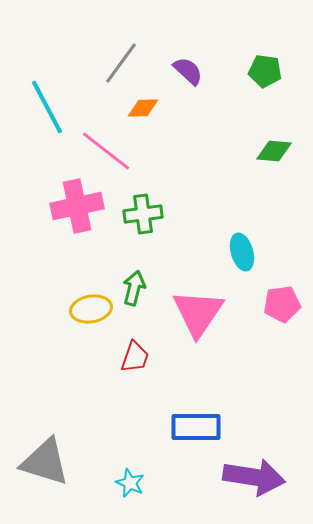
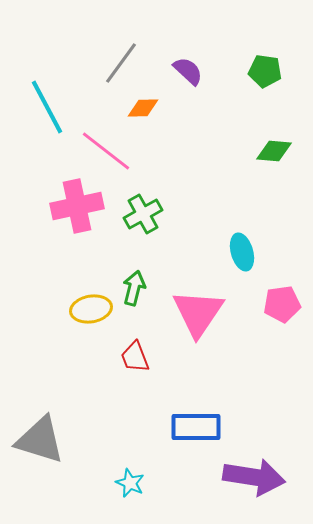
green cross: rotated 21 degrees counterclockwise
red trapezoid: rotated 140 degrees clockwise
gray triangle: moved 5 px left, 22 px up
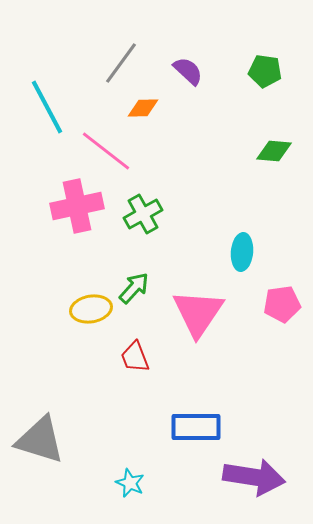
cyan ellipse: rotated 21 degrees clockwise
green arrow: rotated 28 degrees clockwise
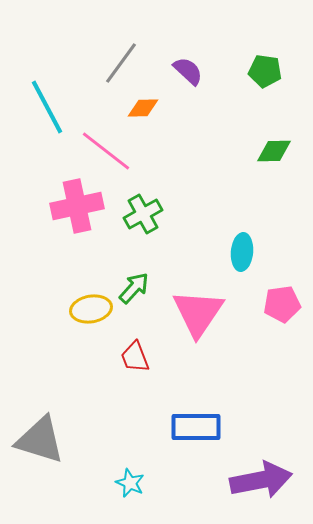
green diamond: rotated 6 degrees counterclockwise
purple arrow: moved 7 px right, 3 px down; rotated 20 degrees counterclockwise
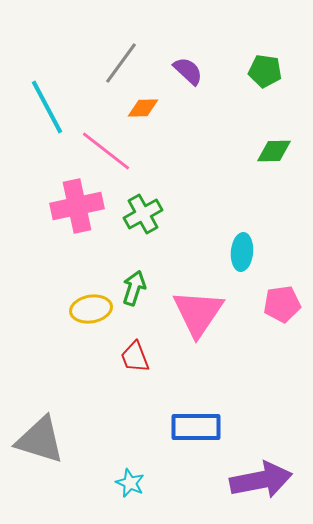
green arrow: rotated 24 degrees counterclockwise
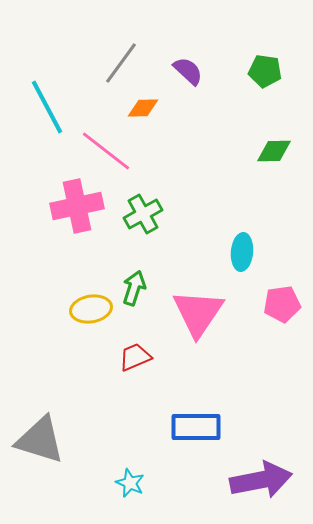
red trapezoid: rotated 88 degrees clockwise
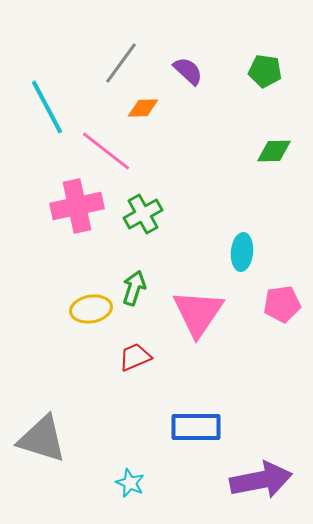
gray triangle: moved 2 px right, 1 px up
